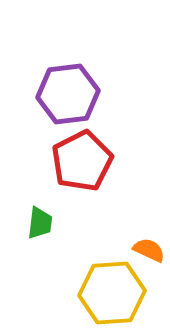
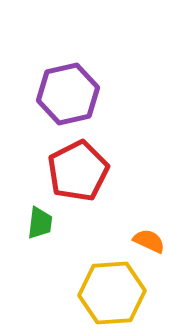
purple hexagon: rotated 6 degrees counterclockwise
red pentagon: moved 4 px left, 10 px down
orange semicircle: moved 9 px up
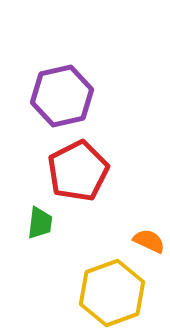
purple hexagon: moved 6 px left, 2 px down
yellow hexagon: rotated 16 degrees counterclockwise
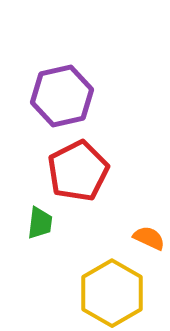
orange semicircle: moved 3 px up
yellow hexagon: rotated 10 degrees counterclockwise
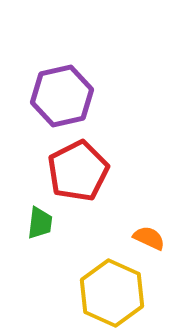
yellow hexagon: rotated 6 degrees counterclockwise
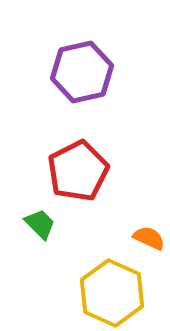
purple hexagon: moved 20 px right, 24 px up
green trapezoid: moved 1 px down; rotated 52 degrees counterclockwise
